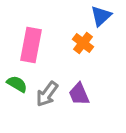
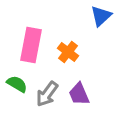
orange cross: moved 15 px left, 9 px down
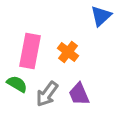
pink rectangle: moved 1 px left, 6 px down
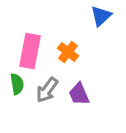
green semicircle: rotated 50 degrees clockwise
gray arrow: moved 4 px up
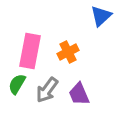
orange cross: rotated 25 degrees clockwise
green semicircle: rotated 140 degrees counterclockwise
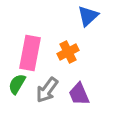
blue triangle: moved 13 px left
pink rectangle: moved 2 px down
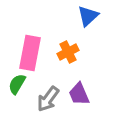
gray arrow: moved 1 px right, 9 px down
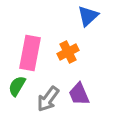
green semicircle: moved 2 px down
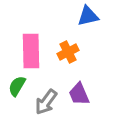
blue triangle: rotated 30 degrees clockwise
pink rectangle: moved 1 px right, 2 px up; rotated 12 degrees counterclockwise
gray arrow: moved 2 px left, 3 px down
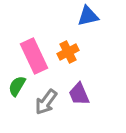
pink rectangle: moved 3 px right, 5 px down; rotated 24 degrees counterclockwise
